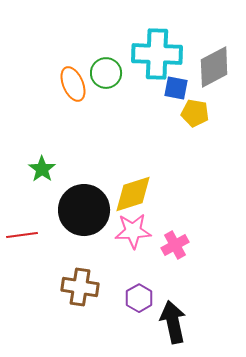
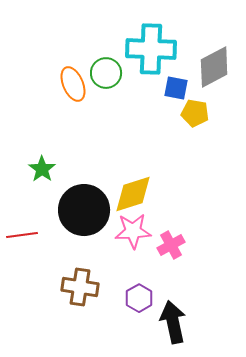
cyan cross: moved 6 px left, 5 px up
pink cross: moved 4 px left
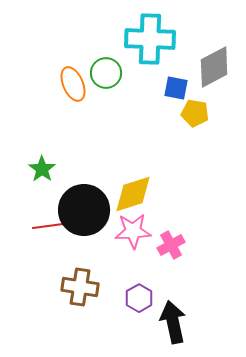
cyan cross: moved 1 px left, 10 px up
red line: moved 26 px right, 9 px up
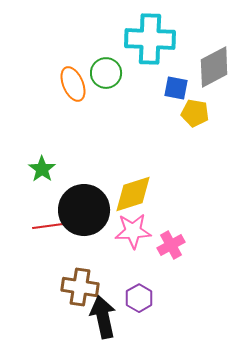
black arrow: moved 70 px left, 5 px up
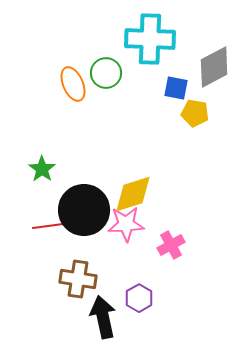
pink star: moved 7 px left, 7 px up
brown cross: moved 2 px left, 8 px up
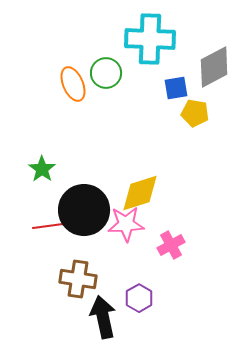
blue square: rotated 20 degrees counterclockwise
yellow diamond: moved 7 px right, 1 px up
